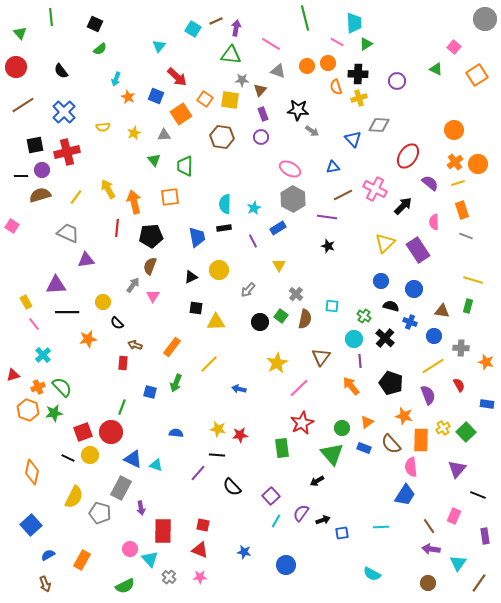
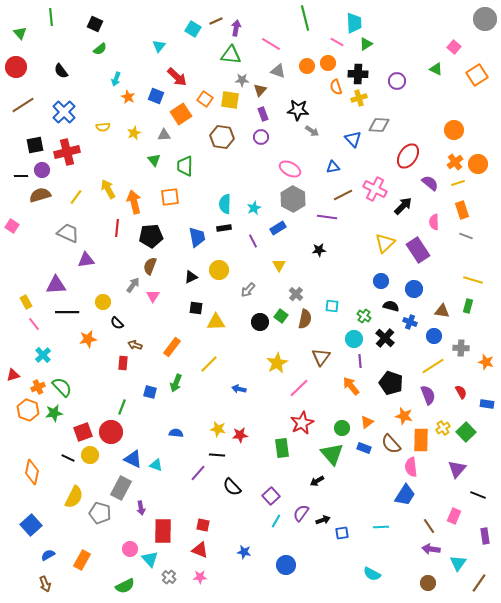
black star at (328, 246): moved 9 px left, 4 px down; rotated 24 degrees counterclockwise
red semicircle at (459, 385): moved 2 px right, 7 px down
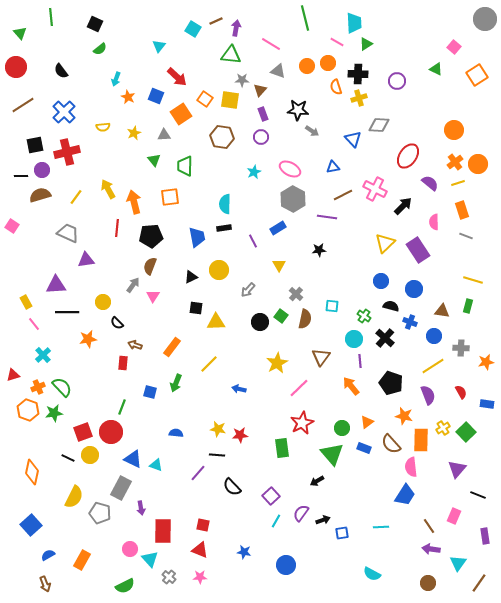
cyan star at (254, 208): moved 36 px up
orange star at (486, 362): rotated 28 degrees counterclockwise
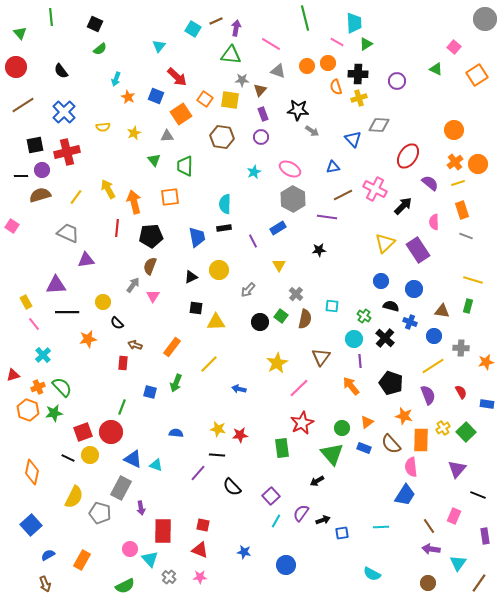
gray triangle at (164, 135): moved 3 px right, 1 px down
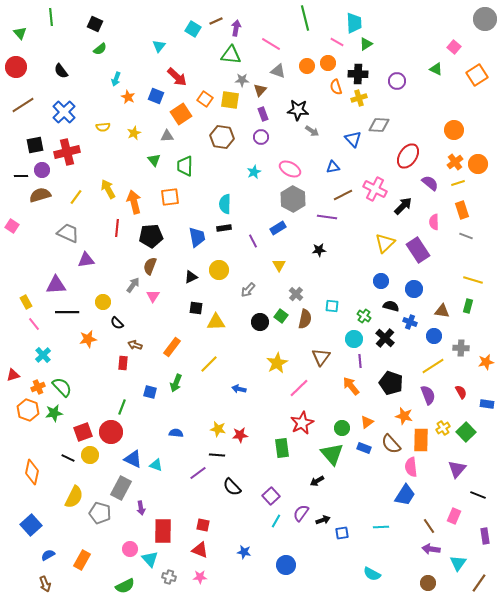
purple line at (198, 473): rotated 12 degrees clockwise
gray cross at (169, 577): rotated 24 degrees counterclockwise
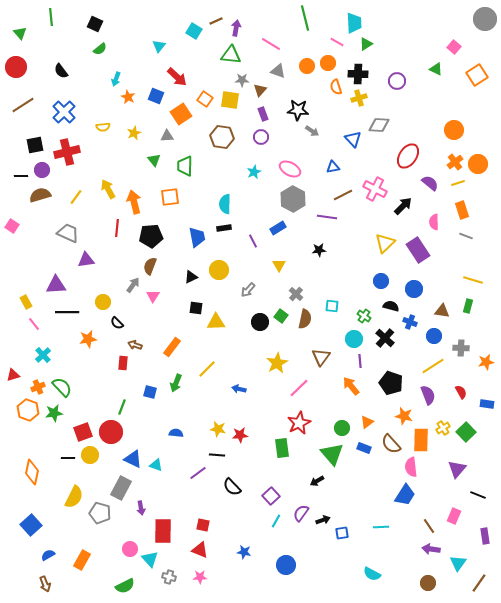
cyan square at (193, 29): moved 1 px right, 2 px down
yellow line at (209, 364): moved 2 px left, 5 px down
red star at (302, 423): moved 3 px left
black line at (68, 458): rotated 24 degrees counterclockwise
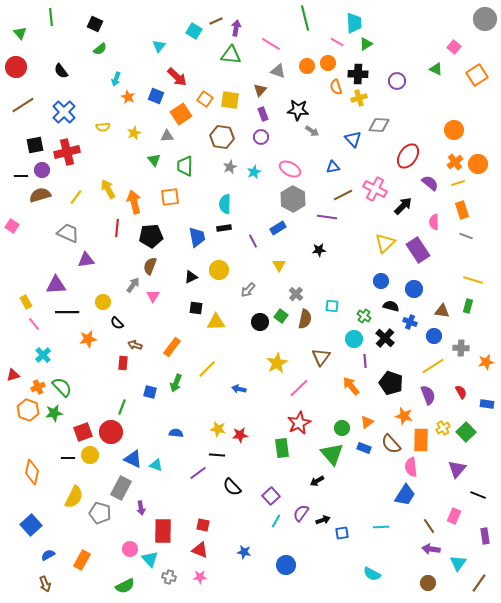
gray star at (242, 80): moved 12 px left, 87 px down; rotated 24 degrees counterclockwise
purple line at (360, 361): moved 5 px right
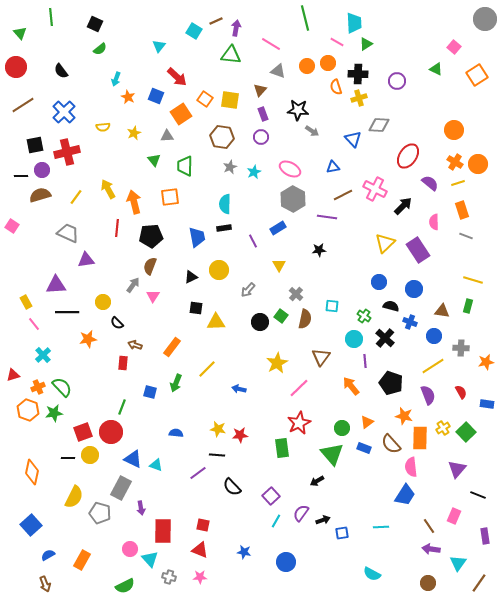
orange cross at (455, 162): rotated 21 degrees counterclockwise
blue circle at (381, 281): moved 2 px left, 1 px down
orange rectangle at (421, 440): moved 1 px left, 2 px up
blue circle at (286, 565): moved 3 px up
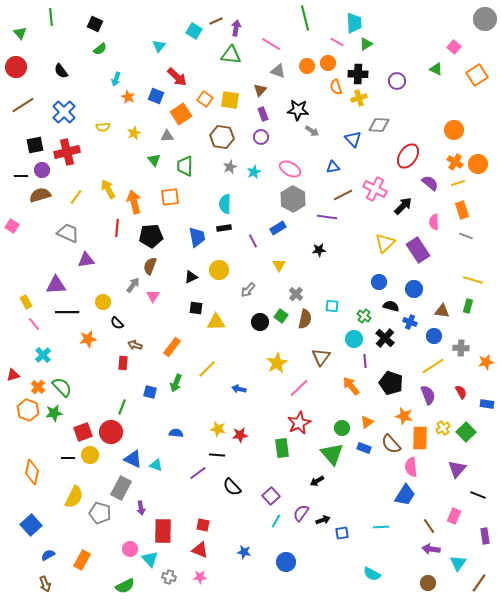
orange cross at (38, 387): rotated 24 degrees counterclockwise
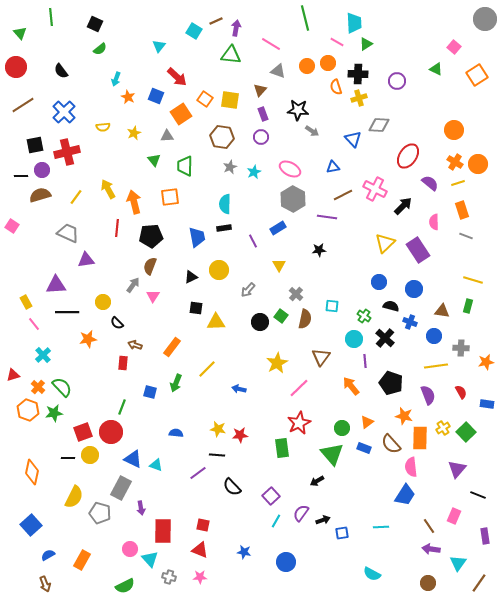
yellow line at (433, 366): moved 3 px right; rotated 25 degrees clockwise
